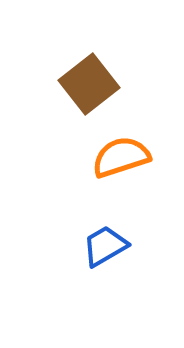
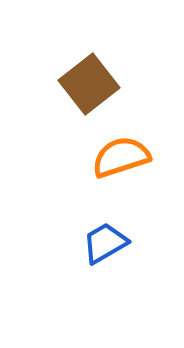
blue trapezoid: moved 3 px up
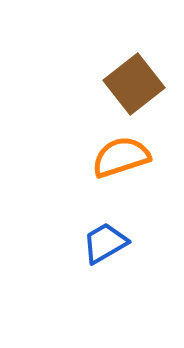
brown square: moved 45 px right
